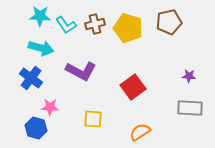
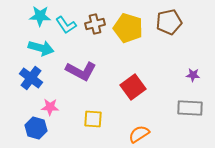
purple star: moved 4 px right, 1 px up
orange semicircle: moved 1 px left, 2 px down
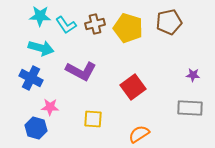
blue cross: rotated 10 degrees counterclockwise
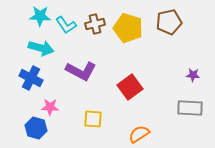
red square: moved 3 px left
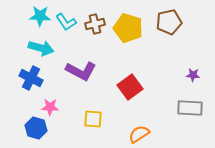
cyan L-shape: moved 3 px up
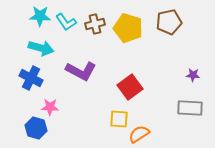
yellow square: moved 26 px right
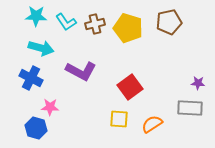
cyan star: moved 4 px left
purple star: moved 5 px right, 8 px down
orange semicircle: moved 13 px right, 10 px up
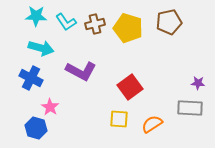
pink star: rotated 30 degrees clockwise
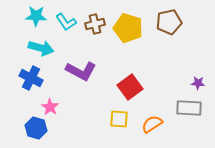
gray rectangle: moved 1 px left
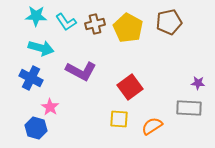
yellow pentagon: rotated 12 degrees clockwise
orange semicircle: moved 2 px down
